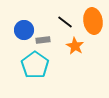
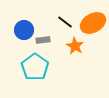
orange ellipse: moved 2 px down; rotated 70 degrees clockwise
cyan pentagon: moved 2 px down
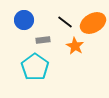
blue circle: moved 10 px up
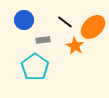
orange ellipse: moved 4 px down; rotated 15 degrees counterclockwise
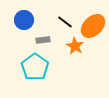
orange ellipse: moved 1 px up
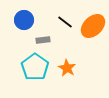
orange star: moved 8 px left, 22 px down
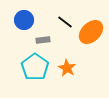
orange ellipse: moved 2 px left, 6 px down
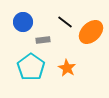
blue circle: moved 1 px left, 2 px down
cyan pentagon: moved 4 px left
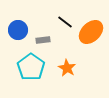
blue circle: moved 5 px left, 8 px down
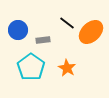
black line: moved 2 px right, 1 px down
